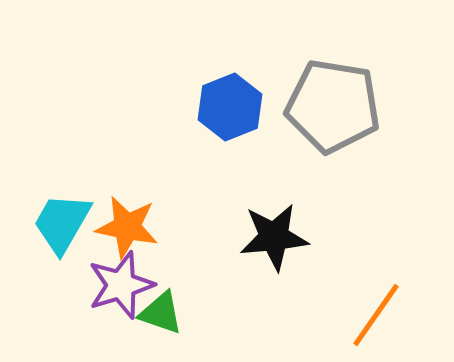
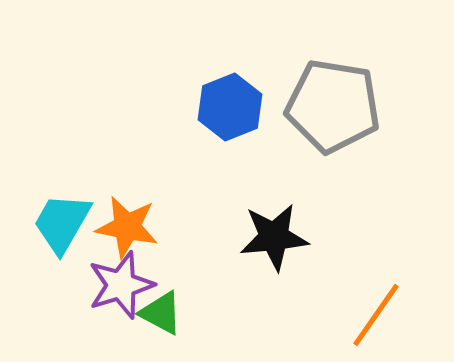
green triangle: rotated 9 degrees clockwise
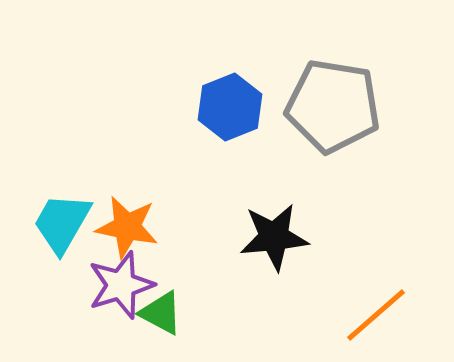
orange line: rotated 14 degrees clockwise
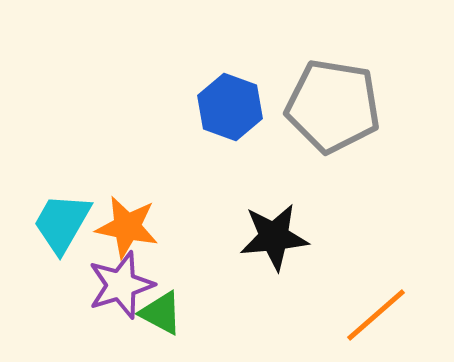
blue hexagon: rotated 18 degrees counterclockwise
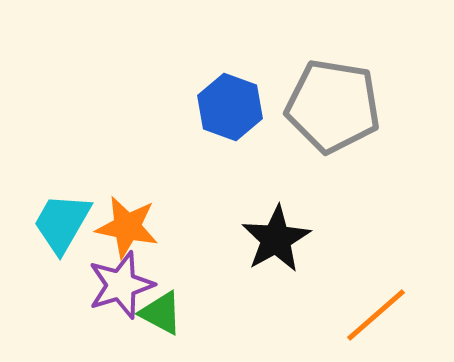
black star: moved 2 px right, 2 px down; rotated 24 degrees counterclockwise
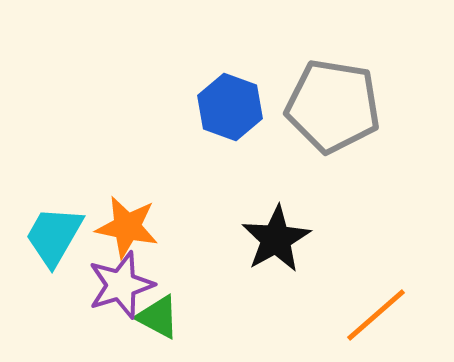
cyan trapezoid: moved 8 px left, 13 px down
green triangle: moved 3 px left, 4 px down
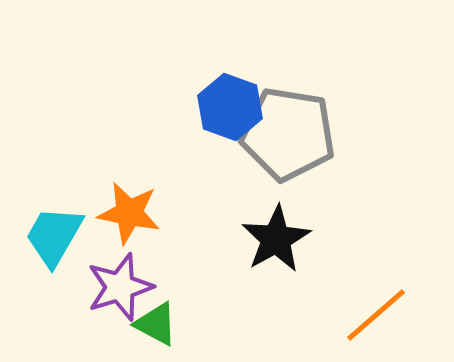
gray pentagon: moved 45 px left, 28 px down
orange star: moved 2 px right, 14 px up
purple star: moved 1 px left, 2 px down
green triangle: moved 2 px left, 7 px down
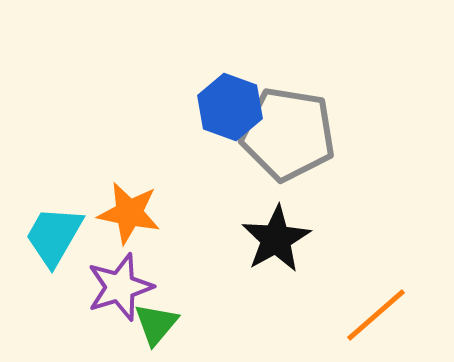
green triangle: rotated 42 degrees clockwise
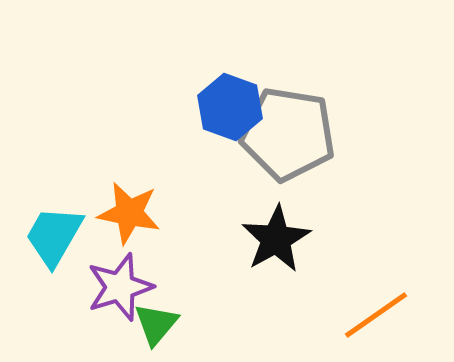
orange line: rotated 6 degrees clockwise
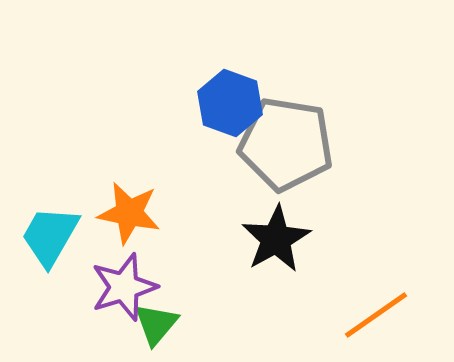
blue hexagon: moved 4 px up
gray pentagon: moved 2 px left, 10 px down
cyan trapezoid: moved 4 px left
purple star: moved 4 px right
